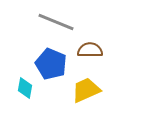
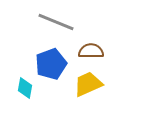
brown semicircle: moved 1 px right, 1 px down
blue pentagon: rotated 28 degrees clockwise
yellow trapezoid: moved 2 px right, 6 px up
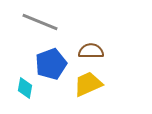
gray line: moved 16 px left
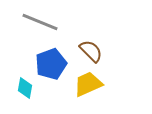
brown semicircle: rotated 45 degrees clockwise
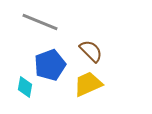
blue pentagon: moved 1 px left, 1 px down
cyan diamond: moved 1 px up
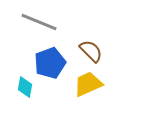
gray line: moved 1 px left
blue pentagon: moved 2 px up
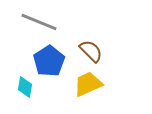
blue pentagon: moved 1 px left, 2 px up; rotated 12 degrees counterclockwise
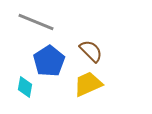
gray line: moved 3 px left
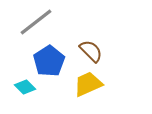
gray line: rotated 60 degrees counterclockwise
cyan diamond: rotated 55 degrees counterclockwise
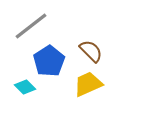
gray line: moved 5 px left, 4 px down
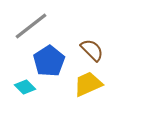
brown semicircle: moved 1 px right, 1 px up
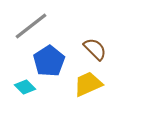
brown semicircle: moved 3 px right, 1 px up
